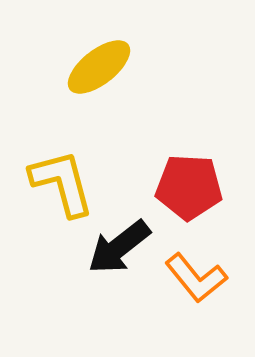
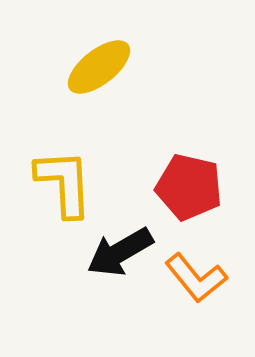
yellow L-shape: moved 2 px right; rotated 12 degrees clockwise
red pentagon: rotated 10 degrees clockwise
black arrow: moved 1 px right, 5 px down; rotated 8 degrees clockwise
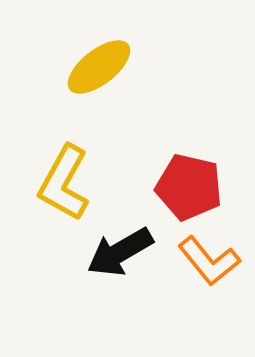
yellow L-shape: rotated 148 degrees counterclockwise
orange L-shape: moved 13 px right, 17 px up
